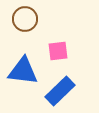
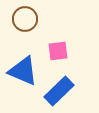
blue triangle: rotated 16 degrees clockwise
blue rectangle: moved 1 px left
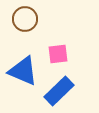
pink square: moved 3 px down
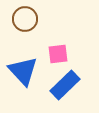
blue triangle: rotated 24 degrees clockwise
blue rectangle: moved 6 px right, 6 px up
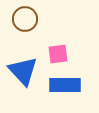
blue rectangle: rotated 44 degrees clockwise
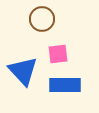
brown circle: moved 17 px right
